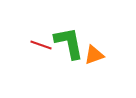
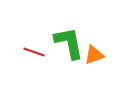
red line: moved 7 px left, 7 px down
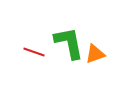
orange triangle: moved 1 px right, 1 px up
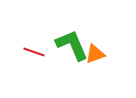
green L-shape: moved 3 px right, 2 px down; rotated 12 degrees counterclockwise
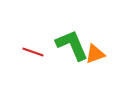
red line: moved 1 px left
